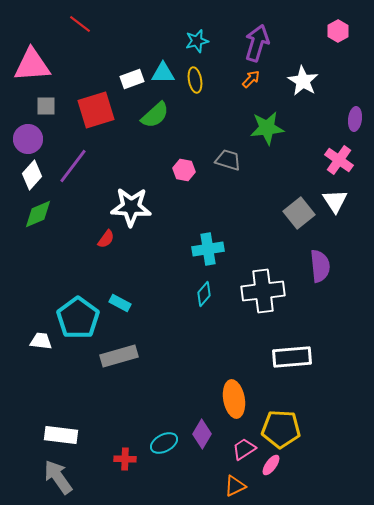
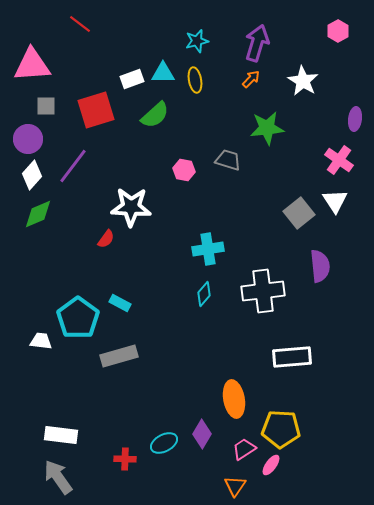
orange triangle at (235, 486): rotated 30 degrees counterclockwise
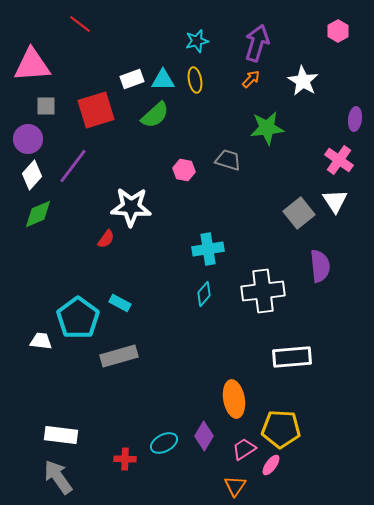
cyan triangle at (163, 73): moved 7 px down
purple diamond at (202, 434): moved 2 px right, 2 px down
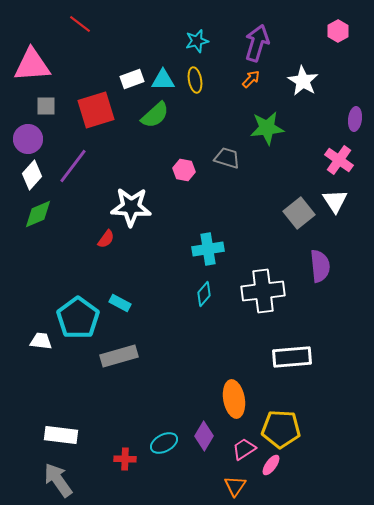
gray trapezoid at (228, 160): moved 1 px left, 2 px up
gray arrow at (58, 477): moved 3 px down
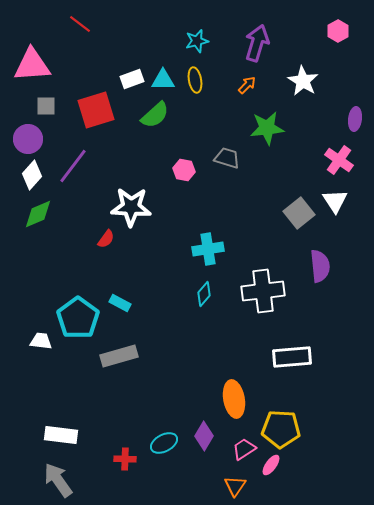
orange arrow at (251, 79): moved 4 px left, 6 px down
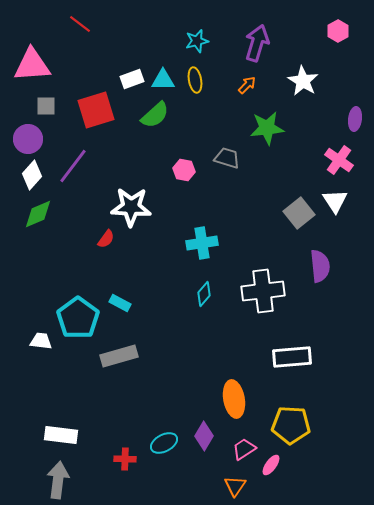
cyan cross at (208, 249): moved 6 px left, 6 px up
yellow pentagon at (281, 429): moved 10 px right, 4 px up
gray arrow at (58, 480): rotated 42 degrees clockwise
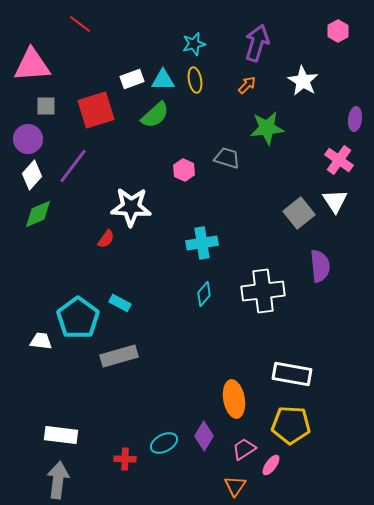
cyan star at (197, 41): moved 3 px left, 3 px down
pink hexagon at (184, 170): rotated 15 degrees clockwise
white rectangle at (292, 357): moved 17 px down; rotated 15 degrees clockwise
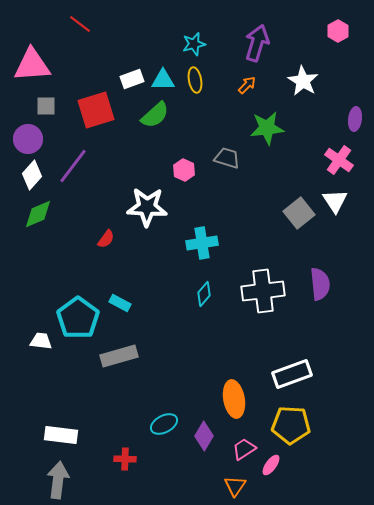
white star at (131, 207): moved 16 px right
purple semicircle at (320, 266): moved 18 px down
white rectangle at (292, 374): rotated 30 degrees counterclockwise
cyan ellipse at (164, 443): moved 19 px up
